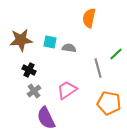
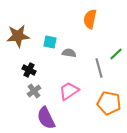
orange semicircle: moved 1 px right, 1 px down
brown star: moved 3 px left, 4 px up
gray semicircle: moved 5 px down
gray line: moved 1 px right
pink trapezoid: moved 2 px right, 1 px down
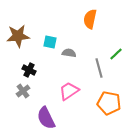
gray cross: moved 11 px left
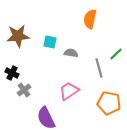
gray semicircle: moved 2 px right
black cross: moved 17 px left, 3 px down
gray cross: moved 1 px right, 1 px up
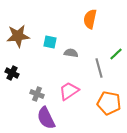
gray cross: moved 13 px right, 4 px down; rotated 32 degrees counterclockwise
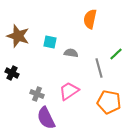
brown star: rotated 25 degrees clockwise
orange pentagon: moved 1 px up
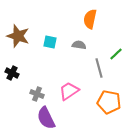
gray semicircle: moved 8 px right, 8 px up
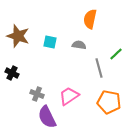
pink trapezoid: moved 5 px down
purple semicircle: moved 1 px right, 1 px up
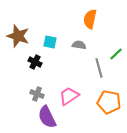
black cross: moved 23 px right, 11 px up
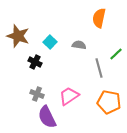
orange semicircle: moved 9 px right, 1 px up
cyan square: rotated 32 degrees clockwise
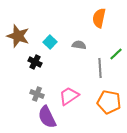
gray line: moved 1 px right; rotated 12 degrees clockwise
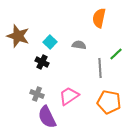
black cross: moved 7 px right
